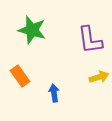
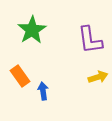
green star: rotated 24 degrees clockwise
yellow arrow: moved 1 px left
blue arrow: moved 11 px left, 2 px up
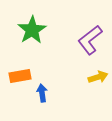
purple L-shape: rotated 60 degrees clockwise
orange rectangle: rotated 65 degrees counterclockwise
blue arrow: moved 1 px left, 2 px down
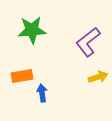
green star: rotated 28 degrees clockwise
purple L-shape: moved 2 px left, 2 px down
orange rectangle: moved 2 px right
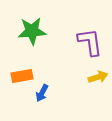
green star: moved 1 px down
purple L-shape: moved 2 px right; rotated 120 degrees clockwise
blue arrow: rotated 144 degrees counterclockwise
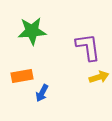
purple L-shape: moved 2 px left, 5 px down
yellow arrow: moved 1 px right
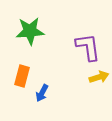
green star: moved 2 px left
orange rectangle: rotated 65 degrees counterclockwise
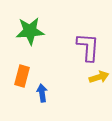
purple L-shape: rotated 12 degrees clockwise
blue arrow: rotated 144 degrees clockwise
